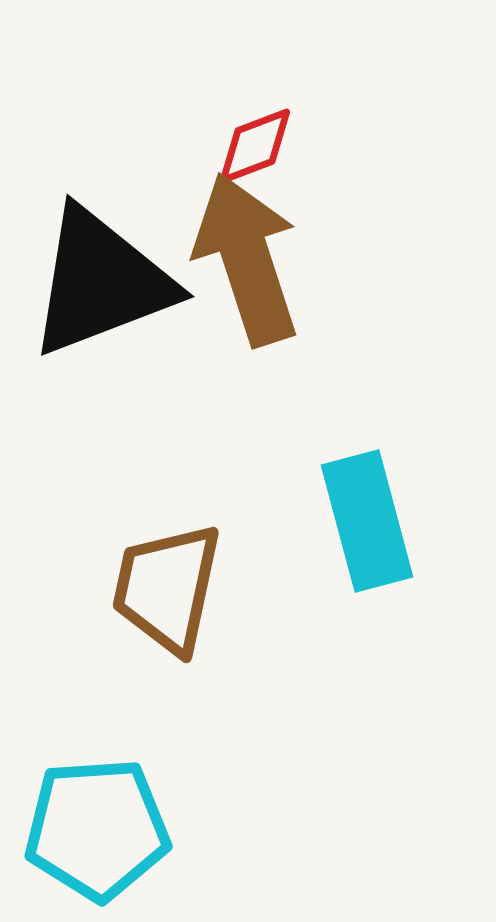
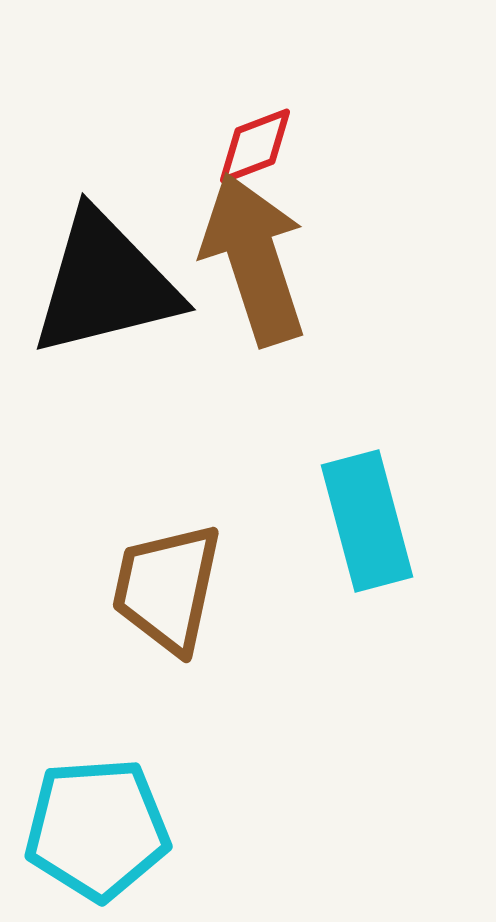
brown arrow: moved 7 px right
black triangle: moved 4 px right, 2 px down; rotated 7 degrees clockwise
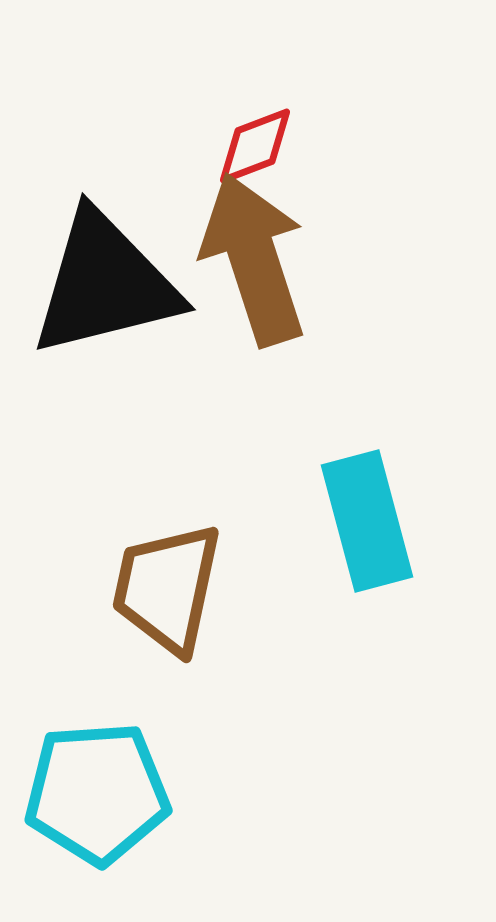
cyan pentagon: moved 36 px up
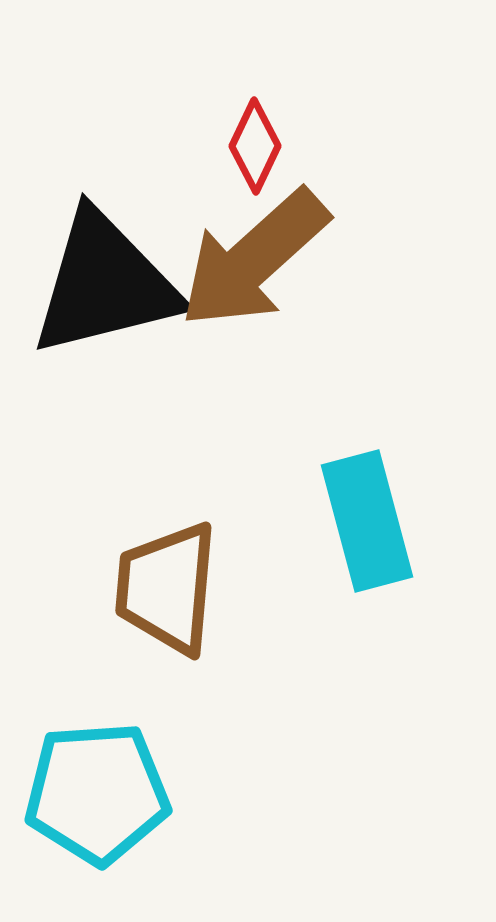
red diamond: rotated 44 degrees counterclockwise
brown arrow: rotated 114 degrees counterclockwise
brown trapezoid: rotated 7 degrees counterclockwise
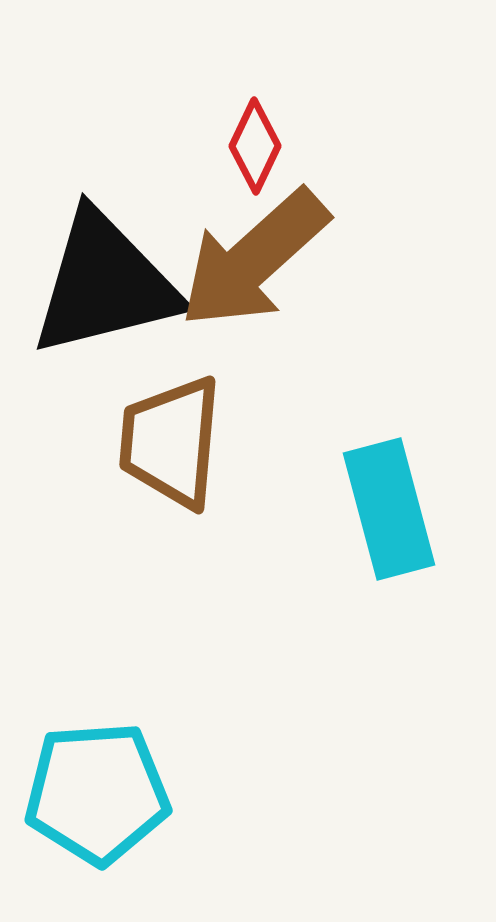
cyan rectangle: moved 22 px right, 12 px up
brown trapezoid: moved 4 px right, 146 px up
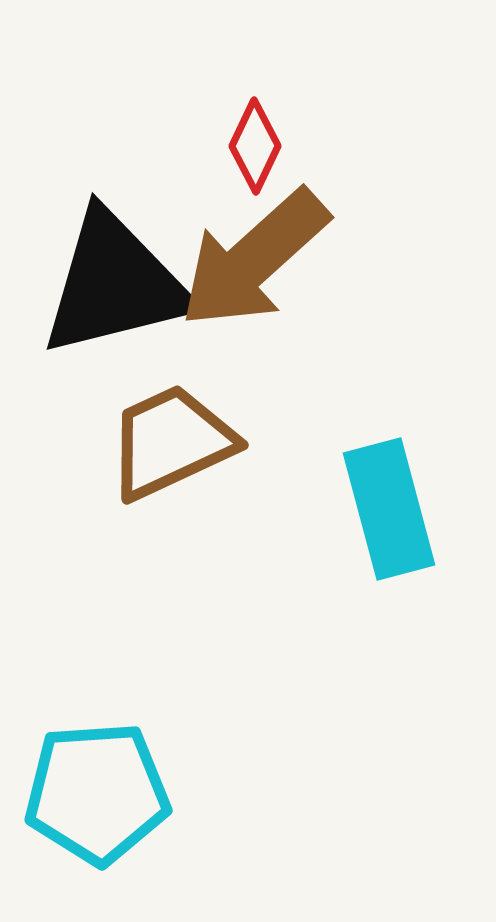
black triangle: moved 10 px right
brown trapezoid: rotated 60 degrees clockwise
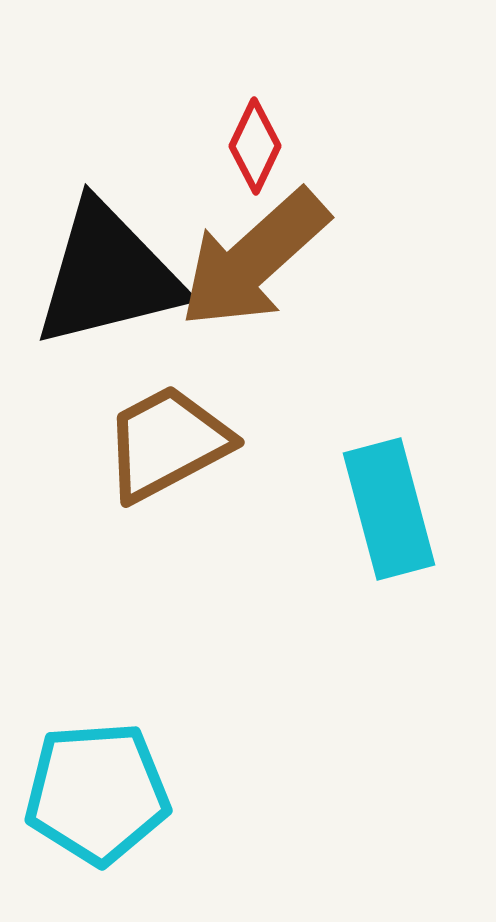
black triangle: moved 7 px left, 9 px up
brown trapezoid: moved 4 px left, 1 px down; rotated 3 degrees counterclockwise
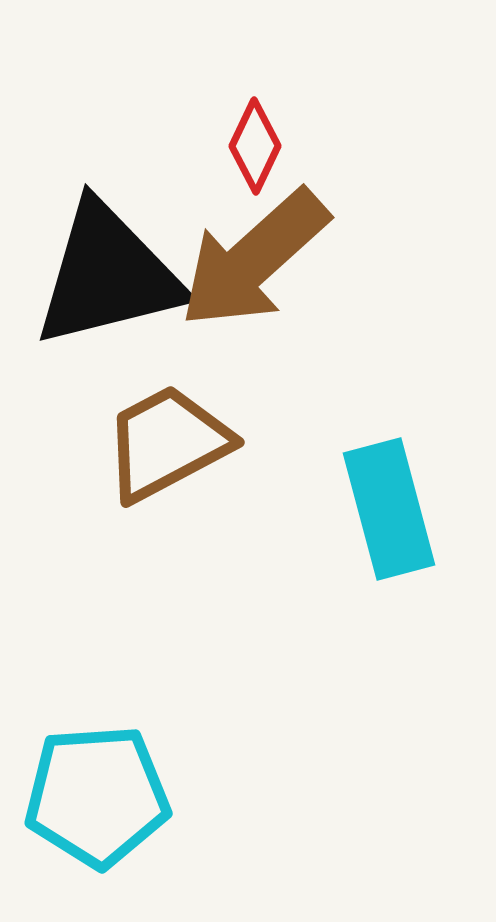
cyan pentagon: moved 3 px down
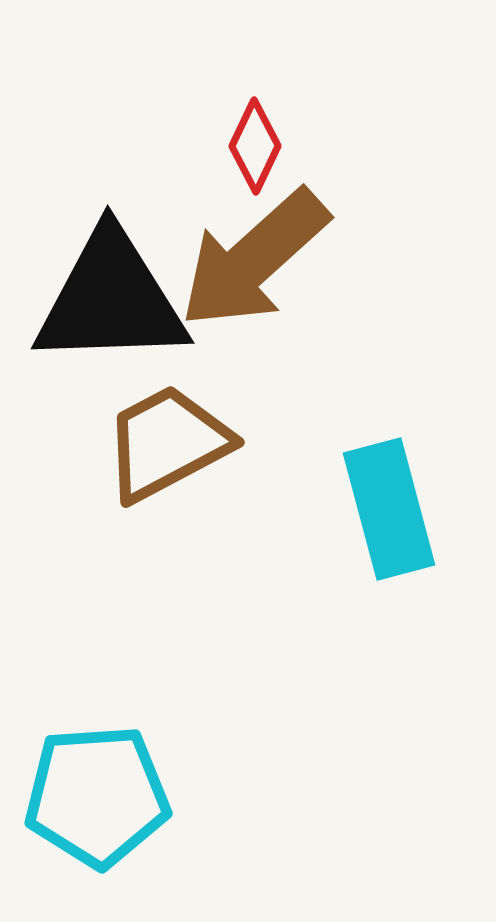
black triangle: moved 3 px right, 24 px down; rotated 12 degrees clockwise
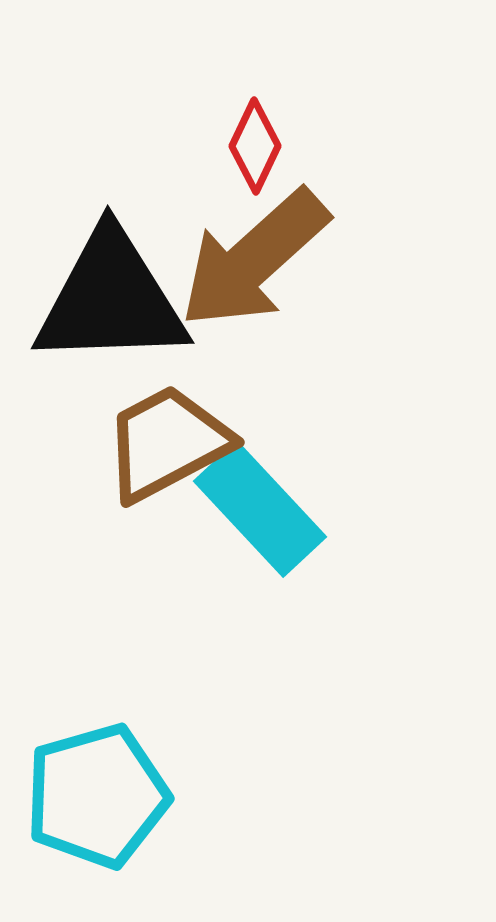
cyan rectangle: moved 129 px left; rotated 28 degrees counterclockwise
cyan pentagon: rotated 12 degrees counterclockwise
